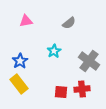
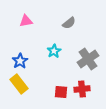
gray cross: moved 1 px left, 2 px up; rotated 20 degrees clockwise
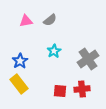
gray semicircle: moved 19 px left, 3 px up
red square: moved 1 px left, 1 px up
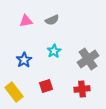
gray semicircle: moved 2 px right; rotated 16 degrees clockwise
blue star: moved 4 px right, 1 px up
yellow rectangle: moved 5 px left, 8 px down
red square: moved 14 px left, 5 px up; rotated 24 degrees counterclockwise
